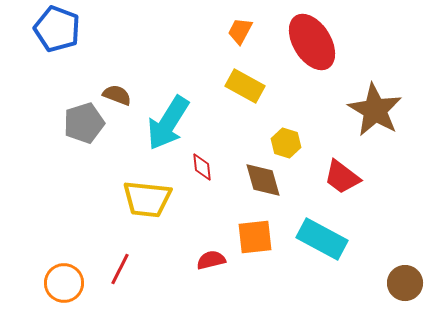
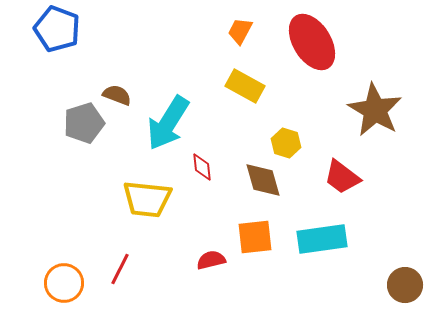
cyan rectangle: rotated 36 degrees counterclockwise
brown circle: moved 2 px down
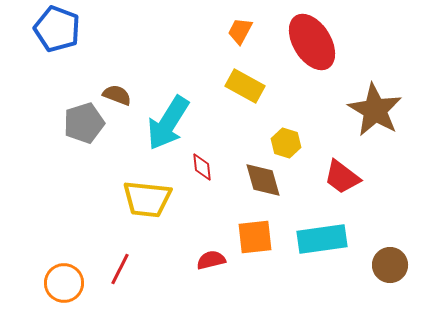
brown circle: moved 15 px left, 20 px up
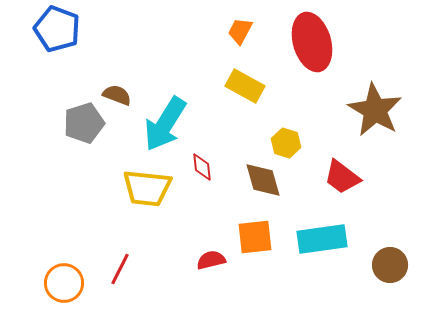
red ellipse: rotated 16 degrees clockwise
cyan arrow: moved 3 px left, 1 px down
yellow trapezoid: moved 11 px up
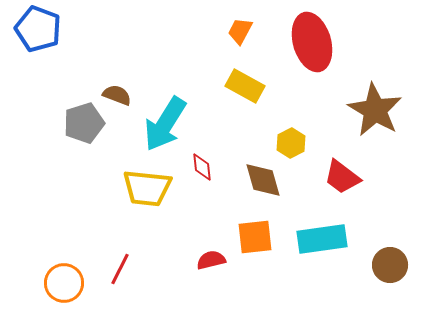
blue pentagon: moved 19 px left
yellow hexagon: moved 5 px right; rotated 16 degrees clockwise
